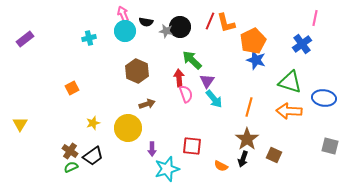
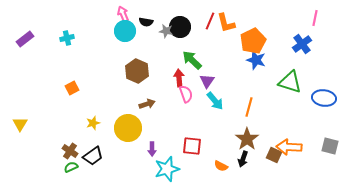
cyan cross: moved 22 px left
cyan arrow: moved 1 px right, 2 px down
orange arrow: moved 36 px down
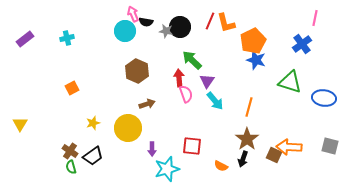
pink arrow: moved 10 px right
green semicircle: rotated 80 degrees counterclockwise
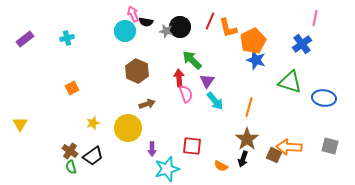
orange L-shape: moved 2 px right, 5 px down
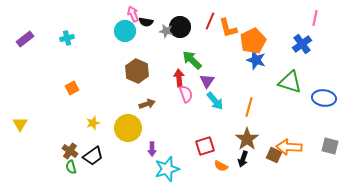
red square: moved 13 px right; rotated 24 degrees counterclockwise
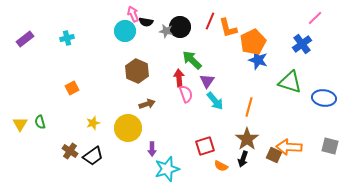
pink line: rotated 35 degrees clockwise
orange pentagon: moved 1 px down
blue star: moved 2 px right
green semicircle: moved 31 px left, 45 px up
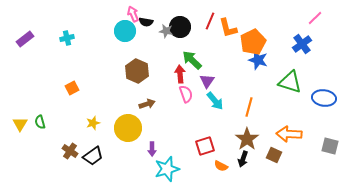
red arrow: moved 1 px right, 4 px up
orange arrow: moved 13 px up
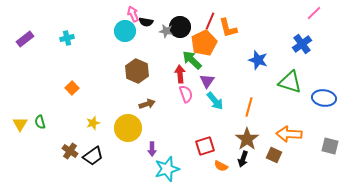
pink line: moved 1 px left, 5 px up
orange pentagon: moved 49 px left, 1 px down
orange square: rotated 16 degrees counterclockwise
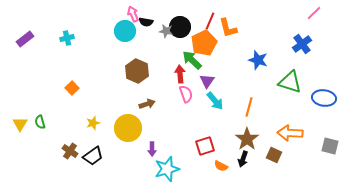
orange arrow: moved 1 px right, 1 px up
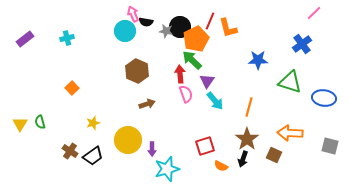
orange pentagon: moved 8 px left, 4 px up
blue star: rotated 18 degrees counterclockwise
yellow circle: moved 12 px down
